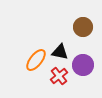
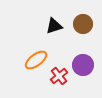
brown circle: moved 3 px up
black triangle: moved 6 px left, 26 px up; rotated 30 degrees counterclockwise
orange ellipse: rotated 15 degrees clockwise
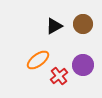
black triangle: rotated 12 degrees counterclockwise
orange ellipse: moved 2 px right
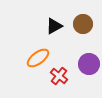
orange ellipse: moved 2 px up
purple circle: moved 6 px right, 1 px up
red cross: rotated 12 degrees counterclockwise
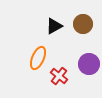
orange ellipse: rotated 30 degrees counterclockwise
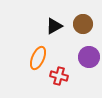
purple circle: moved 7 px up
red cross: rotated 24 degrees counterclockwise
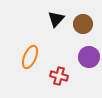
black triangle: moved 2 px right, 7 px up; rotated 18 degrees counterclockwise
orange ellipse: moved 8 px left, 1 px up
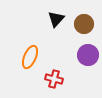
brown circle: moved 1 px right
purple circle: moved 1 px left, 2 px up
red cross: moved 5 px left, 3 px down
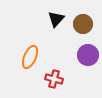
brown circle: moved 1 px left
